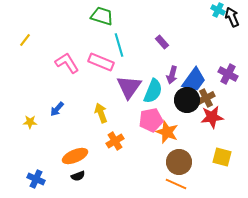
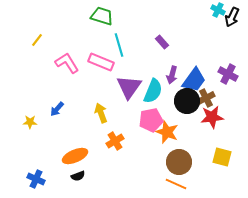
black arrow: rotated 132 degrees counterclockwise
yellow line: moved 12 px right
black circle: moved 1 px down
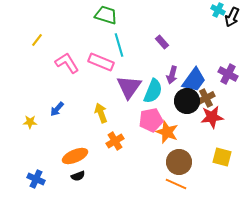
green trapezoid: moved 4 px right, 1 px up
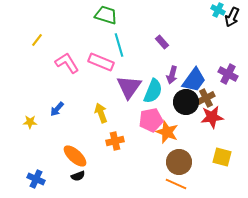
black circle: moved 1 px left, 1 px down
orange cross: rotated 18 degrees clockwise
orange ellipse: rotated 65 degrees clockwise
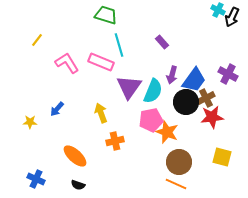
black semicircle: moved 9 px down; rotated 40 degrees clockwise
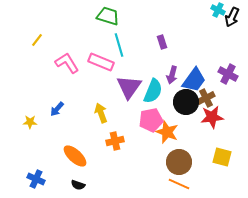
green trapezoid: moved 2 px right, 1 px down
purple rectangle: rotated 24 degrees clockwise
orange line: moved 3 px right
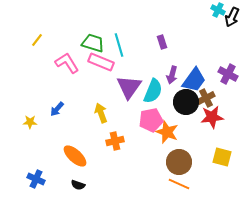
green trapezoid: moved 15 px left, 27 px down
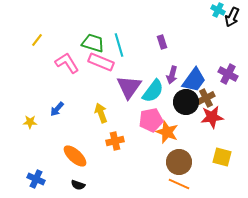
cyan semicircle: rotated 15 degrees clockwise
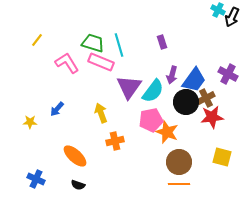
orange line: rotated 25 degrees counterclockwise
